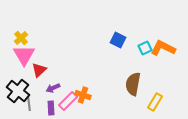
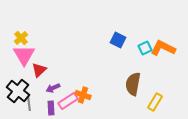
pink rectangle: rotated 12 degrees clockwise
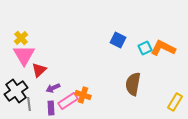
black cross: moved 2 px left; rotated 15 degrees clockwise
yellow rectangle: moved 20 px right
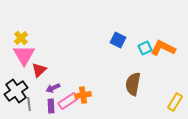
orange cross: rotated 28 degrees counterclockwise
purple rectangle: moved 2 px up
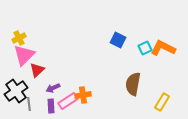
yellow cross: moved 2 px left; rotated 16 degrees clockwise
pink triangle: rotated 15 degrees clockwise
red triangle: moved 2 px left
yellow rectangle: moved 13 px left
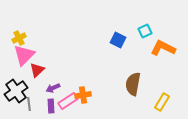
cyan square: moved 17 px up
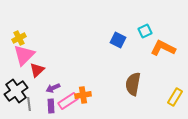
yellow rectangle: moved 13 px right, 5 px up
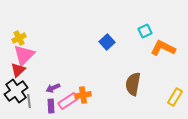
blue square: moved 11 px left, 2 px down; rotated 21 degrees clockwise
red triangle: moved 19 px left
gray line: moved 3 px up
